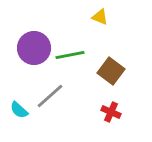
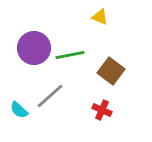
red cross: moved 9 px left, 2 px up
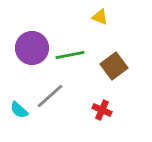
purple circle: moved 2 px left
brown square: moved 3 px right, 5 px up; rotated 16 degrees clockwise
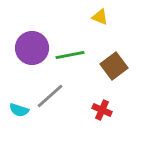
cyan semicircle: rotated 24 degrees counterclockwise
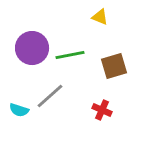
brown square: rotated 20 degrees clockwise
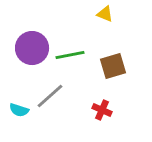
yellow triangle: moved 5 px right, 3 px up
brown square: moved 1 px left
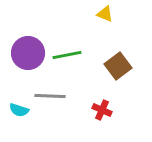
purple circle: moved 4 px left, 5 px down
green line: moved 3 px left
brown square: moved 5 px right; rotated 20 degrees counterclockwise
gray line: rotated 44 degrees clockwise
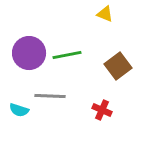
purple circle: moved 1 px right
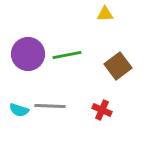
yellow triangle: rotated 24 degrees counterclockwise
purple circle: moved 1 px left, 1 px down
gray line: moved 10 px down
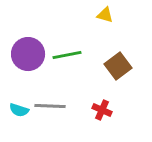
yellow triangle: moved 1 px down; rotated 18 degrees clockwise
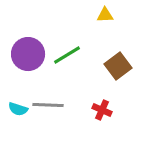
yellow triangle: rotated 18 degrees counterclockwise
green line: rotated 20 degrees counterclockwise
gray line: moved 2 px left, 1 px up
cyan semicircle: moved 1 px left, 1 px up
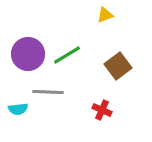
yellow triangle: rotated 18 degrees counterclockwise
gray line: moved 13 px up
cyan semicircle: rotated 24 degrees counterclockwise
